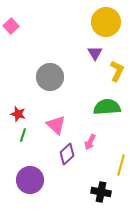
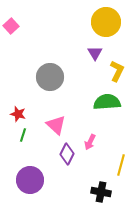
green semicircle: moved 5 px up
purple diamond: rotated 20 degrees counterclockwise
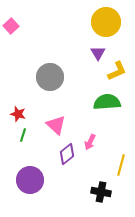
purple triangle: moved 3 px right
yellow L-shape: rotated 40 degrees clockwise
purple diamond: rotated 25 degrees clockwise
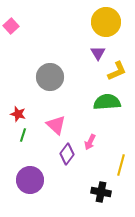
purple diamond: rotated 15 degrees counterclockwise
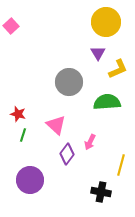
yellow L-shape: moved 1 px right, 2 px up
gray circle: moved 19 px right, 5 px down
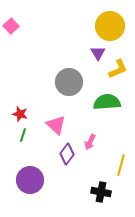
yellow circle: moved 4 px right, 4 px down
red star: moved 2 px right
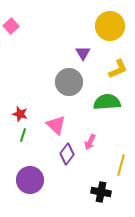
purple triangle: moved 15 px left
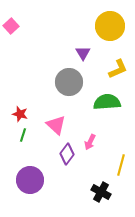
black cross: rotated 18 degrees clockwise
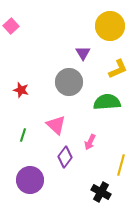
red star: moved 1 px right, 24 px up
purple diamond: moved 2 px left, 3 px down
